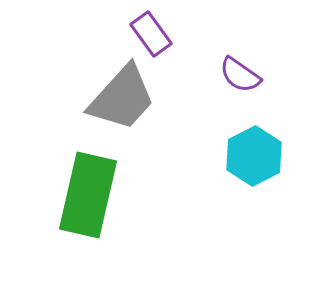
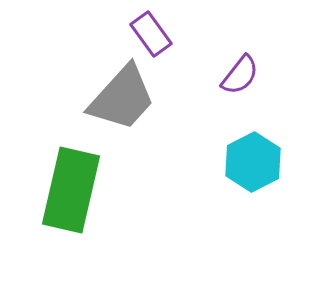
purple semicircle: rotated 87 degrees counterclockwise
cyan hexagon: moved 1 px left, 6 px down
green rectangle: moved 17 px left, 5 px up
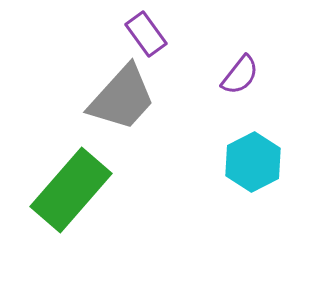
purple rectangle: moved 5 px left
green rectangle: rotated 28 degrees clockwise
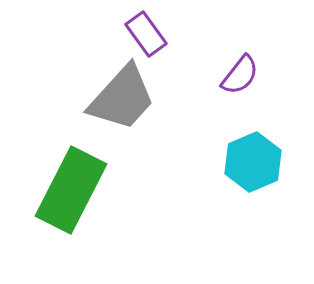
cyan hexagon: rotated 4 degrees clockwise
green rectangle: rotated 14 degrees counterclockwise
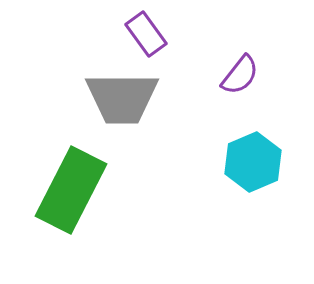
gray trapezoid: rotated 48 degrees clockwise
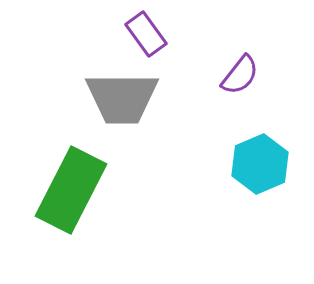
cyan hexagon: moved 7 px right, 2 px down
